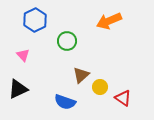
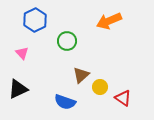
pink triangle: moved 1 px left, 2 px up
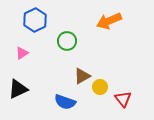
pink triangle: rotated 40 degrees clockwise
brown triangle: moved 1 px right, 1 px down; rotated 12 degrees clockwise
red triangle: moved 1 px down; rotated 18 degrees clockwise
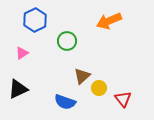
brown triangle: rotated 12 degrees counterclockwise
yellow circle: moved 1 px left, 1 px down
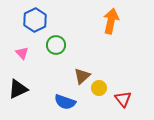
orange arrow: moved 2 px right; rotated 125 degrees clockwise
green circle: moved 11 px left, 4 px down
pink triangle: rotated 40 degrees counterclockwise
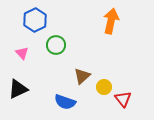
yellow circle: moved 5 px right, 1 px up
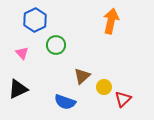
red triangle: rotated 24 degrees clockwise
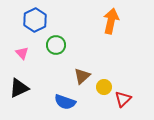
black triangle: moved 1 px right, 1 px up
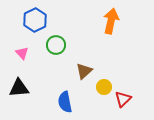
brown triangle: moved 2 px right, 5 px up
black triangle: rotated 20 degrees clockwise
blue semicircle: rotated 60 degrees clockwise
